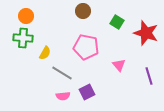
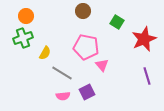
red star: moved 2 px left, 6 px down; rotated 30 degrees clockwise
green cross: rotated 24 degrees counterclockwise
pink triangle: moved 17 px left
purple line: moved 2 px left
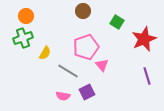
pink pentagon: rotated 30 degrees counterclockwise
gray line: moved 6 px right, 2 px up
pink semicircle: rotated 16 degrees clockwise
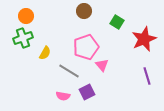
brown circle: moved 1 px right
gray line: moved 1 px right
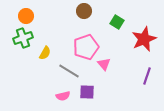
pink triangle: moved 2 px right, 1 px up
purple line: rotated 36 degrees clockwise
purple square: rotated 28 degrees clockwise
pink semicircle: rotated 24 degrees counterclockwise
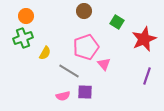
purple square: moved 2 px left
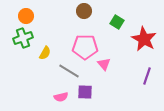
red star: rotated 20 degrees counterclockwise
pink pentagon: moved 1 px left; rotated 20 degrees clockwise
pink semicircle: moved 2 px left, 1 px down
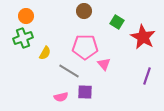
red star: moved 1 px left, 2 px up
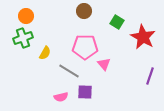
purple line: moved 3 px right
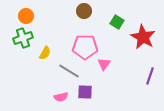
pink triangle: rotated 16 degrees clockwise
